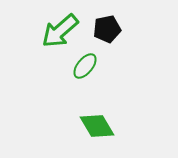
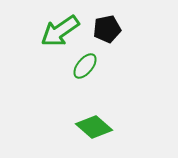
green arrow: rotated 6 degrees clockwise
green diamond: moved 3 px left, 1 px down; rotated 18 degrees counterclockwise
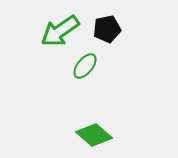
green diamond: moved 8 px down
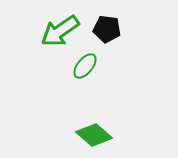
black pentagon: rotated 20 degrees clockwise
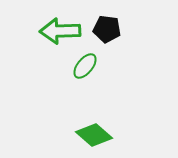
green arrow: rotated 33 degrees clockwise
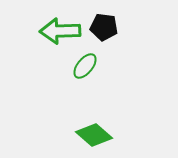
black pentagon: moved 3 px left, 2 px up
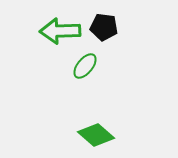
green diamond: moved 2 px right
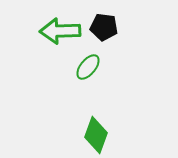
green ellipse: moved 3 px right, 1 px down
green diamond: rotated 69 degrees clockwise
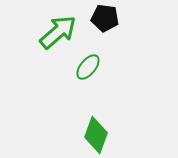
black pentagon: moved 1 px right, 9 px up
green arrow: moved 2 px left, 1 px down; rotated 141 degrees clockwise
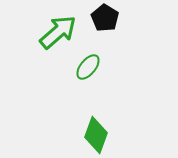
black pentagon: rotated 24 degrees clockwise
